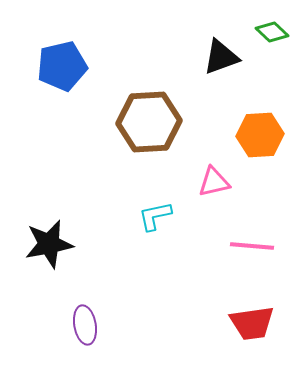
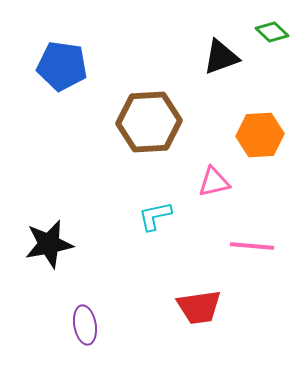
blue pentagon: rotated 21 degrees clockwise
red trapezoid: moved 53 px left, 16 px up
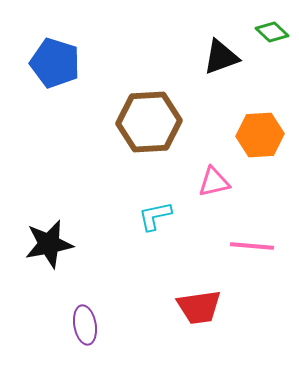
blue pentagon: moved 7 px left, 3 px up; rotated 9 degrees clockwise
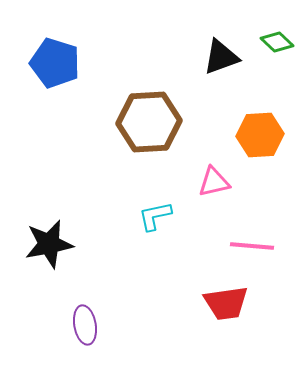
green diamond: moved 5 px right, 10 px down
red trapezoid: moved 27 px right, 4 px up
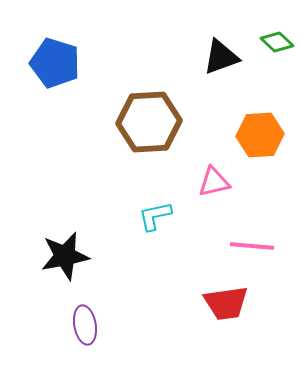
black star: moved 16 px right, 12 px down
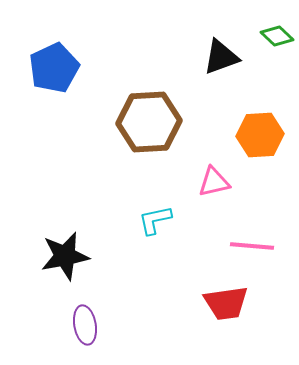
green diamond: moved 6 px up
blue pentagon: moved 1 px left, 5 px down; rotated 30 degrees clockwise
cyan L-shape: moved 4 px down
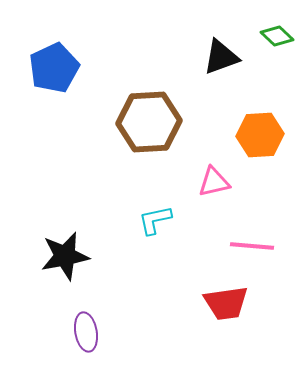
purple ellipse: moved 1 px right, 7 px down
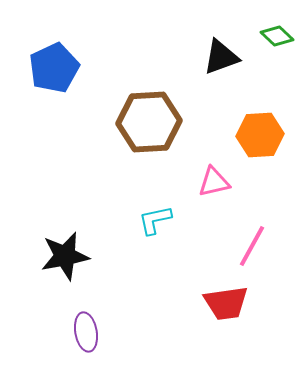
pink line: rotated 66 degrees counterclockwise
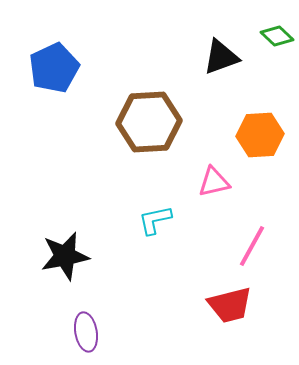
red trapezoid: moved 4 px right, 2 px down; rotated 6 degrees counterclockwise
